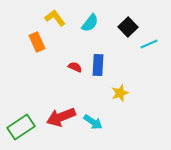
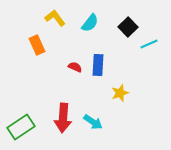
orange rectangle: moved 3 px down
red arrow: moved 2 px right, 1 px down; rotated 64 degrees counterclockwise
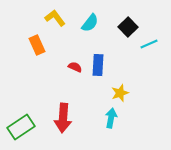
cyan arrow: moved 18 px right, 4 px up; rotated 114 degrees counterclockwise
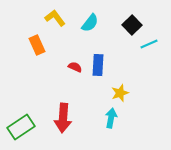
black square: moved 4 px right, 2 px up
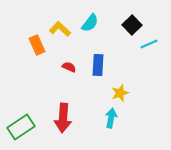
yellow L-shape: moved 5 px right, 11 px down; rotated 10 degrees counterclockwise
red semicircle: moved 6 px left
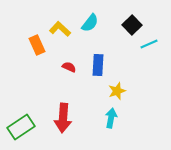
yellow star: moved 3 px left, 2 px up
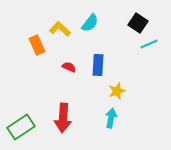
black square: moved 6 px right, 2 px up; rotated 12 degrees counterclockwise
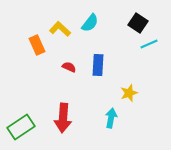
yellow star: moved 12 px right, 2 px down
